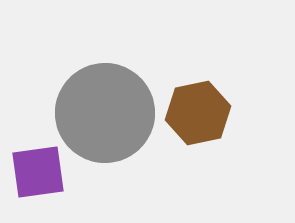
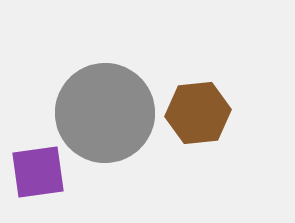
brown hexagon: rotated 6 degrees clockwise
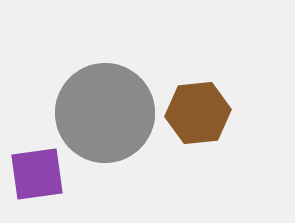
purple square: moved 1 px left, 2 px down
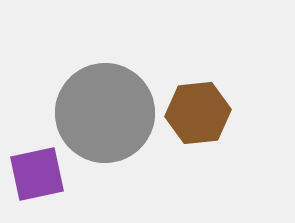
purple square: rotated 4 degrees counterclockwise
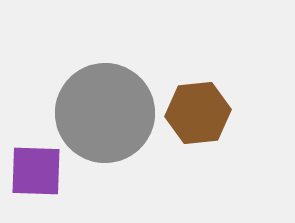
purple square: moved 1 px left, 3 px up; rotated 14 degrees clockwise
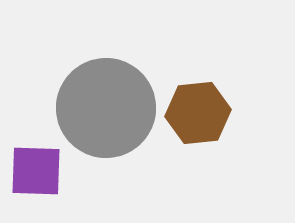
gray circle: moved 1 px right, 5 px up
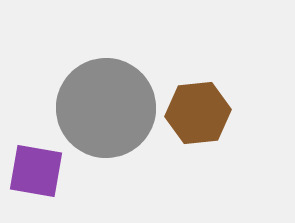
purple square: rotated 8 degrees clockwise
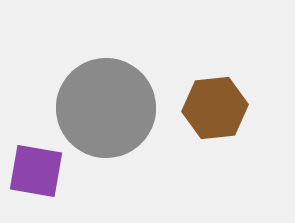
brown hexagon: moved 17 px right, 5 px up
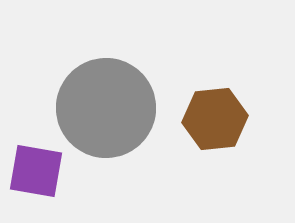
brown hexagon: moved 11 px down
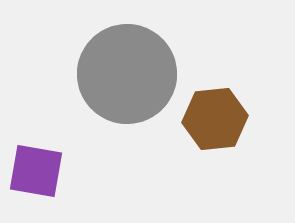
gray circle: moved 21 px right, 34 px up
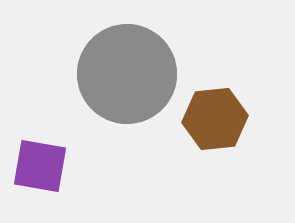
purple square: moved 4 px right, 5 px up
